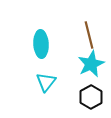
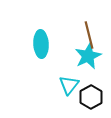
cyan star: moved 3 px left, 8 px up
cyan triangle: moved 23 px right, 3 px down
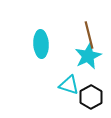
cyan triangle: rotated 50 degrees counterclockwise
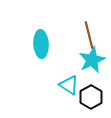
cyan star: moved 4 px right, 4 px down
cyan triangle: rotated 15 degrees clockwise
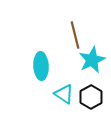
brown line: moved 14 px left
cyan ellipse: moved 22 px down
cyan triangle: moved 5 px left, 9 px down
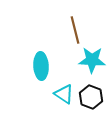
brown line: moved 5 px up
cyan star: rotated 28 degrees clockwise
black hexagon: rotated 10 degrees counterclockwise
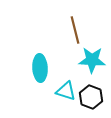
cyan ellipse: moved 1 px left, 2 px down
cyan triangle: moved 2 px right, 3 px up; rotated 15 degrees counterclockwise
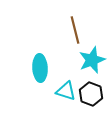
cyan star: rotated 24 degrees counterclockwise
black hexagon: moved 3 px up
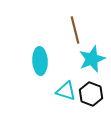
cyan star: moved 1 px up
cyan ellipse: moved 7 px up
